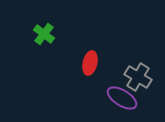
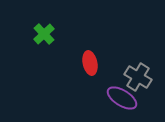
green cross: rotated 10 degrees clockwise
red ellipse: rotated 25 degrees counterclockwise
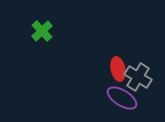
green cross: moved 2 px left, 3 px up
red ellipse: moved 28 px right, 6 px down
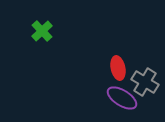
red ellipse: moved 1 px up
gray cross: moved 7 px right, 5 px down
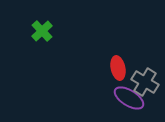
purple ellipse: moved 7 px right
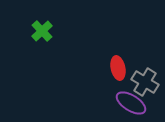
purple ellipse: moved 2 px right, 5 px down
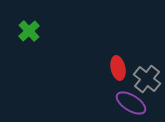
green cross: moved 13 px left
gray cross: moved 2 px right, 3 px up; rotated 8 degrees clockwise
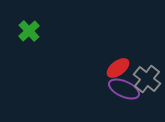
red ellipse: rotated 65 degrees clockwise
purple ellipse: moved 7 px left, 14 px up; rotated 8 degrees counterclockwise
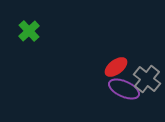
red ellipse: moved 2 px left, 1 px up
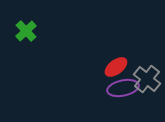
green cross: moved 3 px left
purple ellipse: moved 1 px left, 1 px up; rotated 36 degrees counterclockwise
